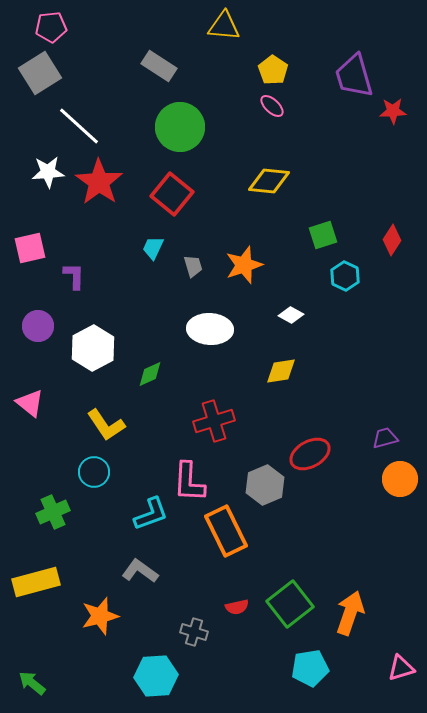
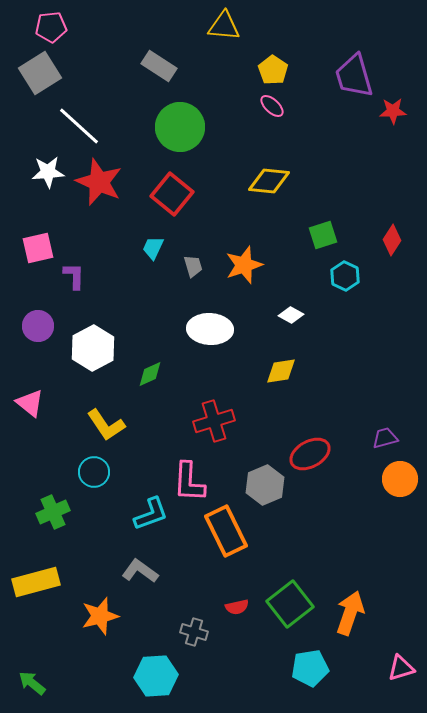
red star at (99, 182): rotated 12 degrees counterclockwise
pink square at (30, 248): moved 8 px right
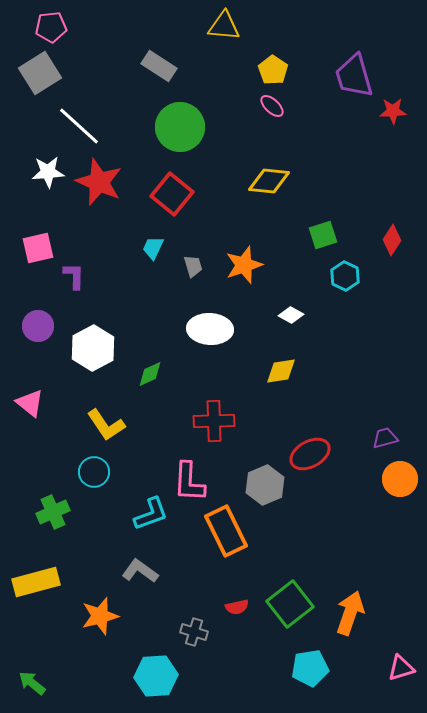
red cross at (214, 421): rotated 15 degrees clockwise
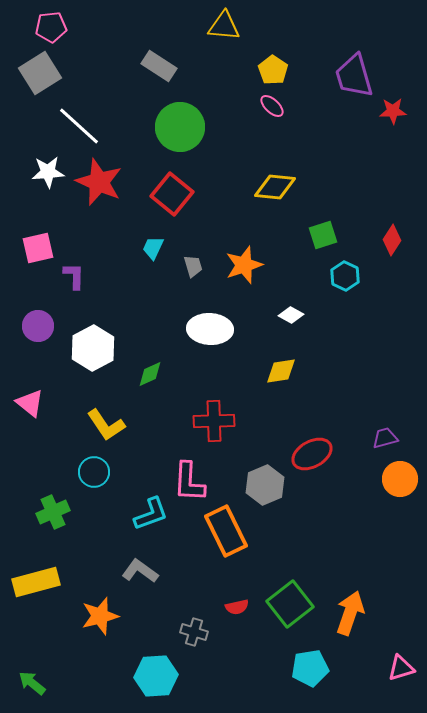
yellow diamond at (269, 181): moved 6 px right, 6 px down
red ellipse at (310, 454): moved 2 px right
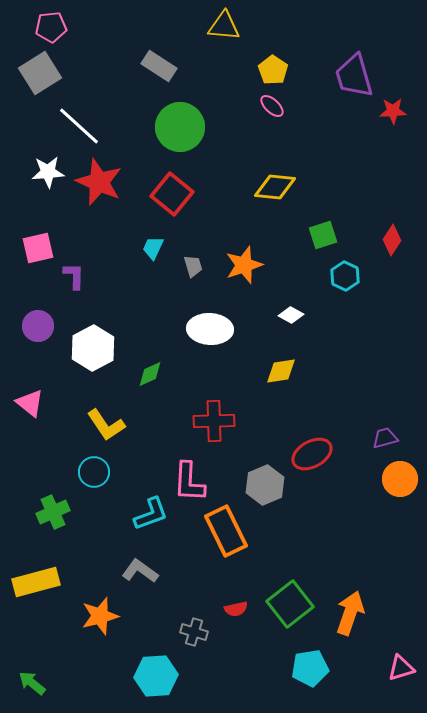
red semicircle at (237, 607): moved 1 px left, 2 px down
